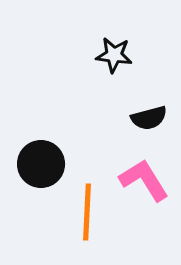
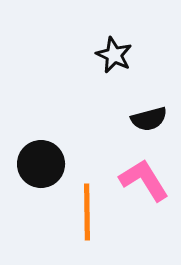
black star: rotated 18 degrees clockwise
black semicircle: moved 1 px down
orange line: rotated 4 degrees counterclockwise
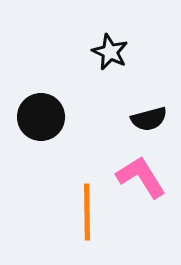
black star: moved 4 px left, 3 px up
black circle: moved 47 px up
pink L-shape: moved 3 px left, 3 px up
